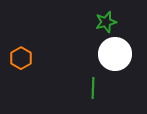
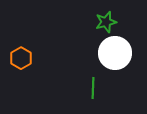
white circle: moved 1 px up
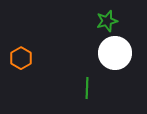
green star: moved 1 px right, 1 px up
green line: moved 6 px left
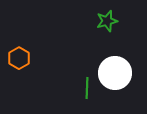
white circle: moved 20 px down
orange hexagon: moved 2 px left
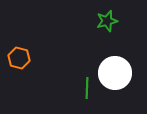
orange hexagon: rotated 15 degrees counterclockwise
